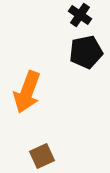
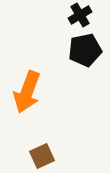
black cross: rotated 25 degrees clockwise
black pentagon: moved 1 px left, 2 px up
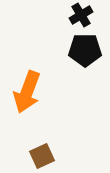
black cross: moved 1 px right
black pentagon: rotated 12 degrees clockwise
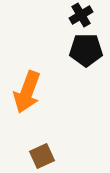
black pentagon: moved 1 px right
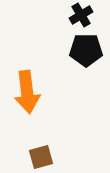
orange arrow: rotated 27 degrees counterclockwise
brown square: moved 1 px left, 1 px down; rotated 10 degrees clockwise
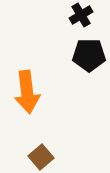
black pentagon: moved 3 px right, 5 px down
brown square: rotated 25 degrees counterclockwise
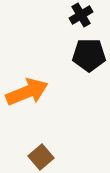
orange arrow: rotated 105 degrees counterclockwise
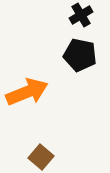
black pentagon: moved 9 px left; rotated 12 degrees clockwise
brown square: rotated 10 degrees counterclockwise
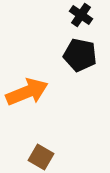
black cross: rotated 25 degrees counterclockwise
brown square: rotated 10 degrees counterclockwise
